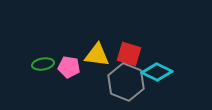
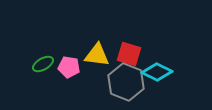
green ellipse: rotated 20 degrees counterclockwise
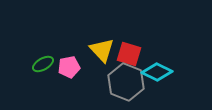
yellow triangle: moved 5 px right, 5 px up; rotated 40 degrees clockwise
pink pentagon: rotated 20 degrees counterclockwise
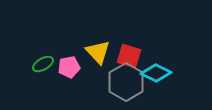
yellow triangle: moved 4 px left, 2 px down
red square: moved 2 px down
cyan diamond: moved 1 px left, 1 px down
gray hexagon: rotated 9 degrees clockwise
